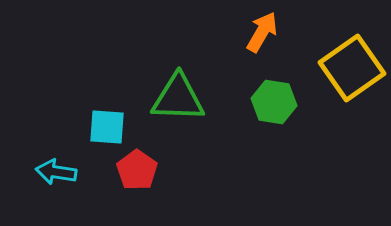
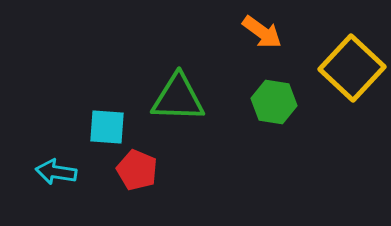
orange arrow: rotated 96 degrees clockwise
yellow square: rotated 12 degrees counterclockwise
red pentagon: rotated 12 degrees counterclockwise
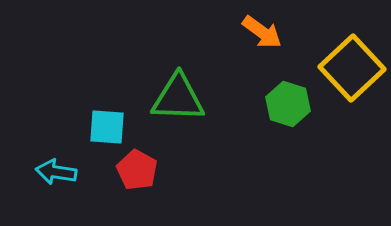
yellow square: rotated 4 degrees clockwise
green hexagon: moved 14 px right, 2 px down; rotated 9 degrees clockwise
red pentagon: rotated 6 degrees clockwise
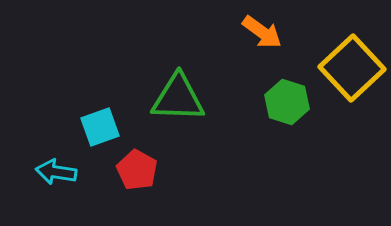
green hexagon: moved 1 px left, 2 px up
cyan square: moved 7 px left; rotated 24 degrees counterclockwise
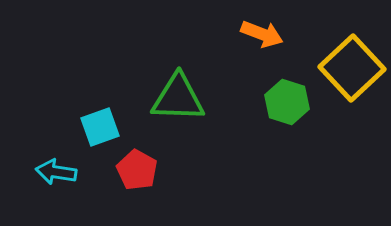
orange arrow: moved 2 px down; rotated 15 degrees counterclockwise
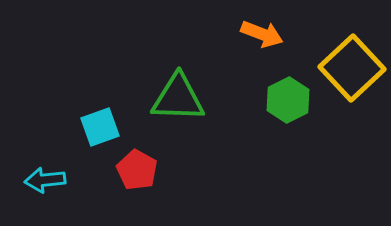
green hexagon: moved 1 px right, 2 px up; rotated 15 degrees clockwise
cyan arrow: moved 11 px left, 8 px down; rotated 15 degrees counterclockwise
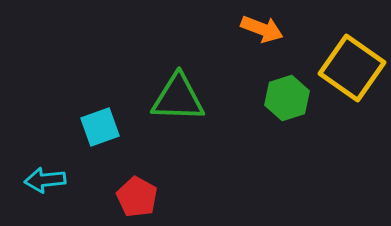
orange arrow: moved 5 px up
yellow square: rotated 12 degrees counterclockwise
green hexagon: moved 1 px left, 2 px up; rotated 9 degrees clockwise
red pentagon: moved 27 px down
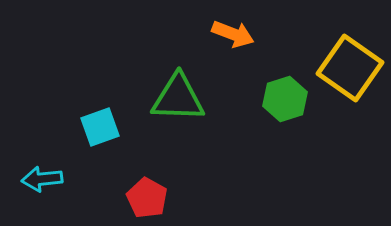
orange arrow: moved 29 px left, 5 px down
yellow square: moved 2 px left
green hexagon: moved 2 px left, 1 px down
cyan arrow: moved 3 px left, 1 px up
red pentagon: moved 10 px right, 1 px down
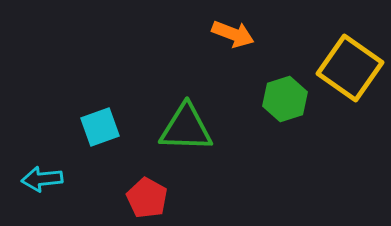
green triangle: moved 8 px right, 30 px down
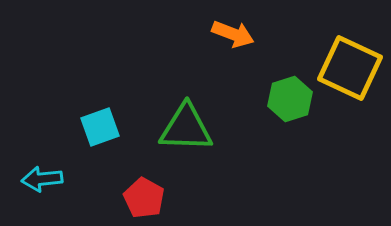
yellow square: rotated 10 degrees counterclockwise
green hexagon: moved 5 px right
red pentagon: moved 3 px left
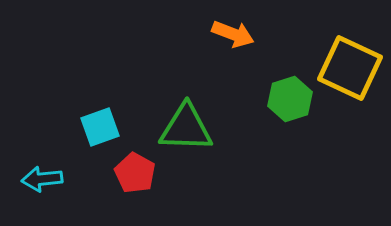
red pentagon: moved 9 px left, 25 px up
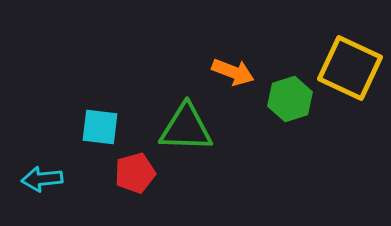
orange arrow: moved 38 px down
cyan square: rotated 27 degrees clockwise
red pentagon: rotated 27 degrees clockwise
